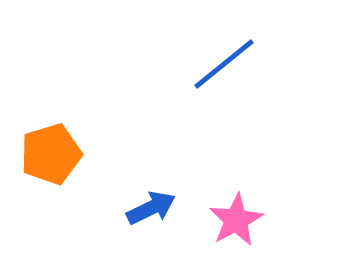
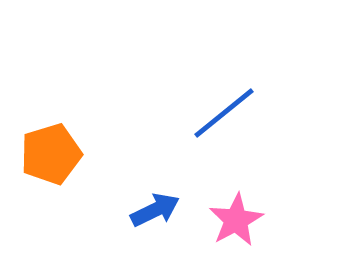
blue line: moved 49 px down
blue arrow: moved 4 px right, 2 px down
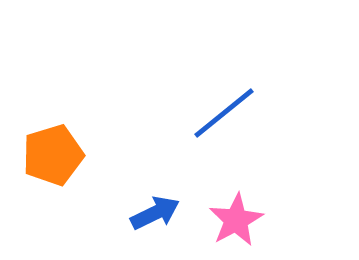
orange pentagon: moved 2 px right, 1 px down
blue arrow: moved 3 px down
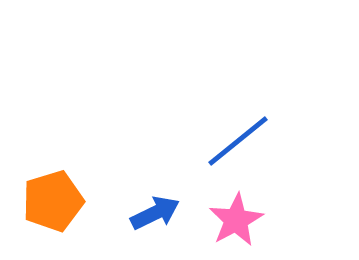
blue line: moved 14 px right, 28 px down
orange pentagon: moved 46 px down
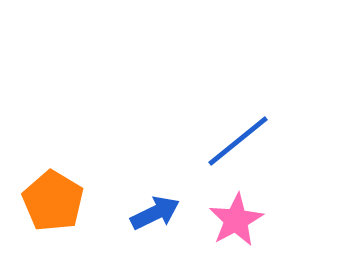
orange pentagon: rotated 24 degrees counterclockwise
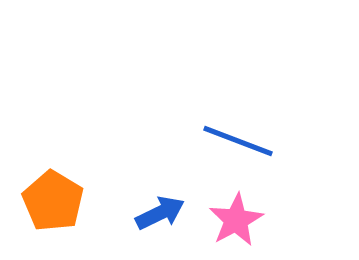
blue line: rotated 60 degrees clockwise
blue arrow: moved 5 px right
